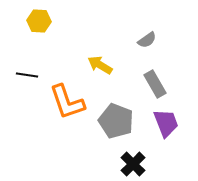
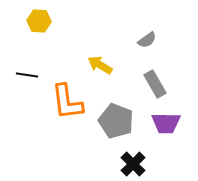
orange L-shape: rotated 12 degrees clockwise
purple trapezoid: rotated 112 degrees clockwise
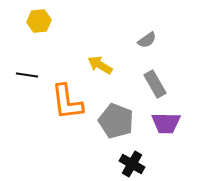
yellow hexagon: rotated 10 degrees counterclockwise
black cross: moved 1 px left; rotated 15 degrees counterclockwise
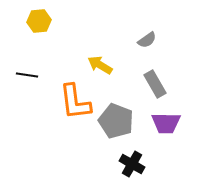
orange L-shape: moved 8 px right
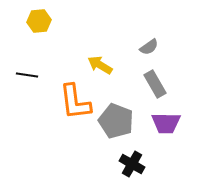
gray semicircle: moved 2 px right, 7 px down
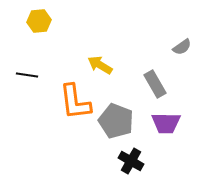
gray semicircle: moved 33 px right
black cross: moved 1 px left, 3 px up
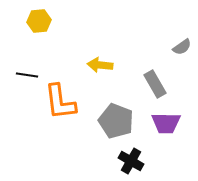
yellow arrow: rotated 25 degrees counterclockwise
orange L-shape: moved 15 px left
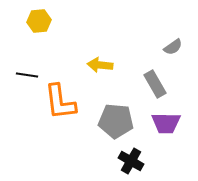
gray semicircle: moved 9 px left
gray pentagon: rotated 16 degrees counterclockwise
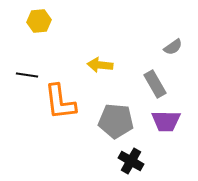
purple trapezoid: moved 2 px up
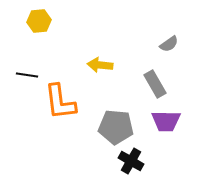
gray semicircle: moved 4 px left, 3 px up
gray pentagon: moved 6 px down
